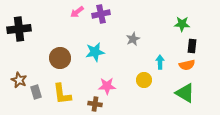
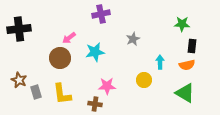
pink arrow: moved 8 px left, 26 px down
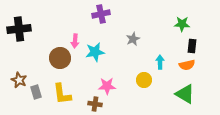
pink arrow: moved 6 px right, 3 px down; rotated 48 degrees counterclockwise
green triangle: moved 1 px down
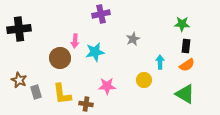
black rectangle: moved 6 px left
orange semicircle: rotated 21 degrees counterclockwise
brown cross: moved 9 px left
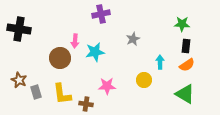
black cross: rotated 15 degrees clockwise
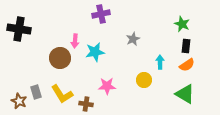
green star: rotated 21 degrees clockwise
brown star: moved 21 px down
yellow L-shape: rotated 25 degrees counterclockwise
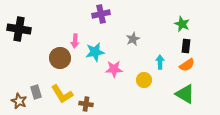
pink star: moved 7 px right, 17 px up
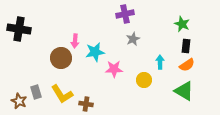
purple cross: moved 24 px right
brown circle: moved 1 px right
green triangle: moved 1 px left, 3 px up
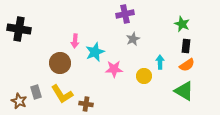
cyan star: rotated 12 degrees counterclockwise
brown circle: moved 1 px left, 5 px down
yellow circle: moved 4 px up
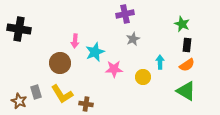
black rectangle: moved 1 px right, 1 px up
yellow circle: moved 1 px left, 1 px down
green triangle: moved 2 px right
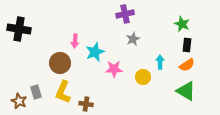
yellow L-shape: moved 1 px right, 2 px up; rotated 55 degrees clockwise
